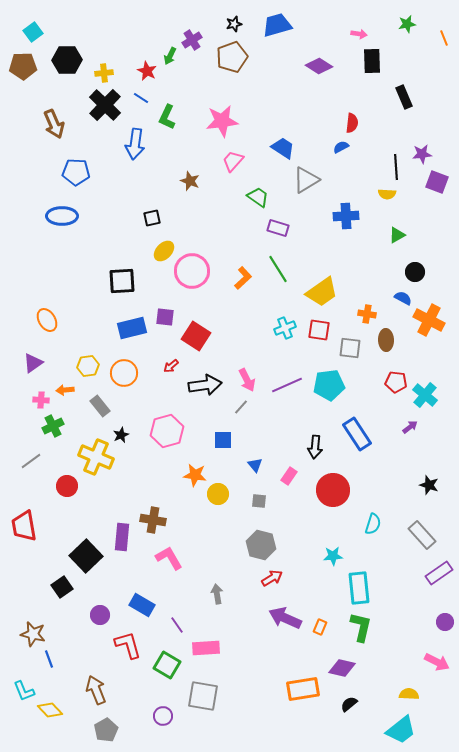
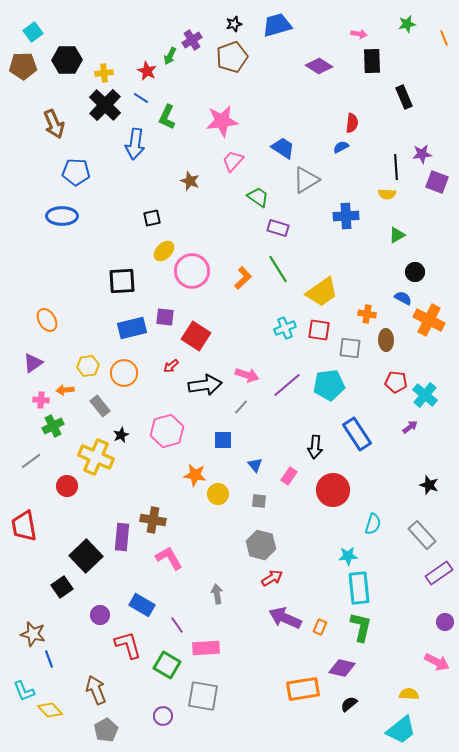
pink arrow at (247, 380): moved 5 px up; rotated 45 degrees counterclockwise
purple line at (287, 385): rotated 16 degrees counterclockwise
cyan star at (333, 556): moved 15 px right
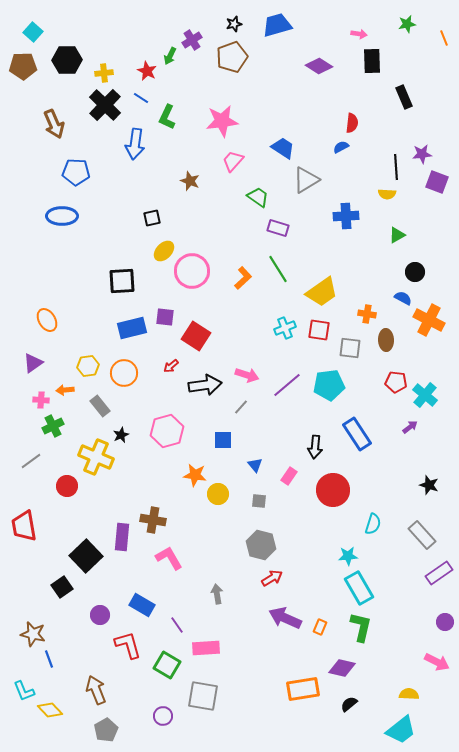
cyan square at (33, 32): rotated 12 degrees counterclockwise
cyan rectangle at (359, 588): rotated 24 degrees counterclockwise
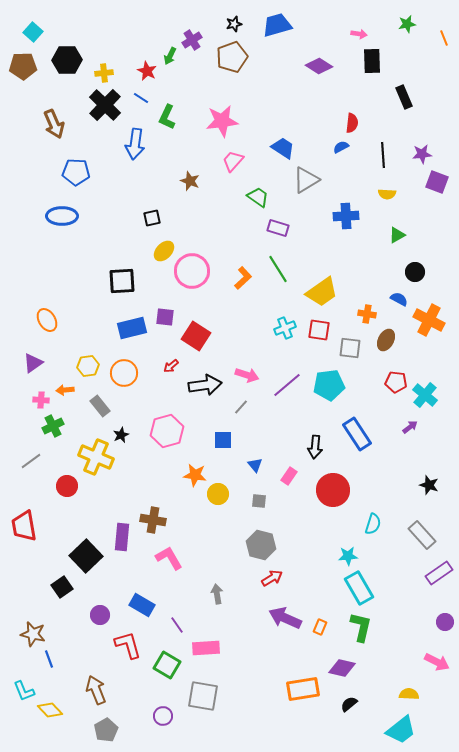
black line at (396, 167): moved 13 px left, 12 px up
blue semicircle at (403, 298): moved 4 px left, 1 px down
brown ellipse at (386, 340): rotated 30 degrees clockwise
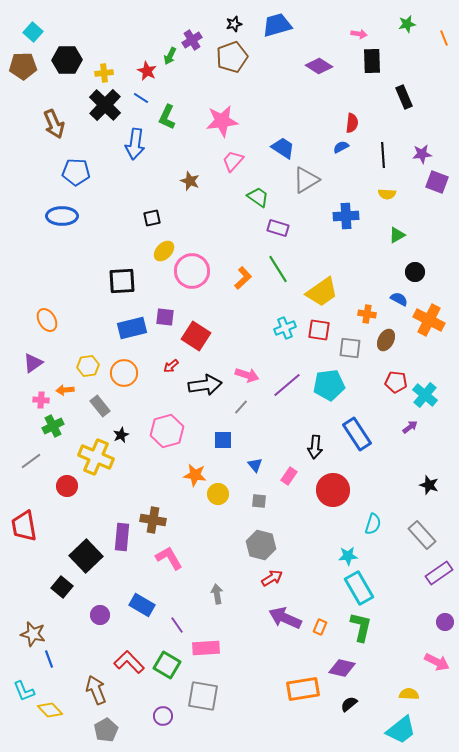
black square at (62, 587): rotated 15 degrees counterclockwise
red L-shape at (128, 645): moved 1 px right, 17 px down; rotated 28 degrees counterclockwise
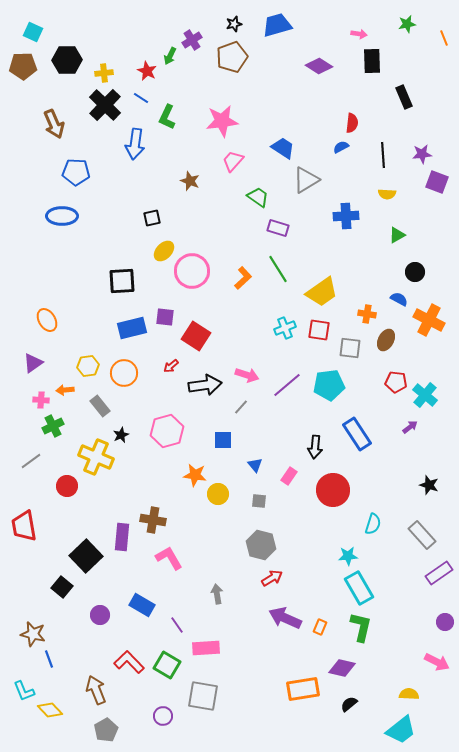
cyan square at (33, 32): rotated 18 degrees counterclockwise
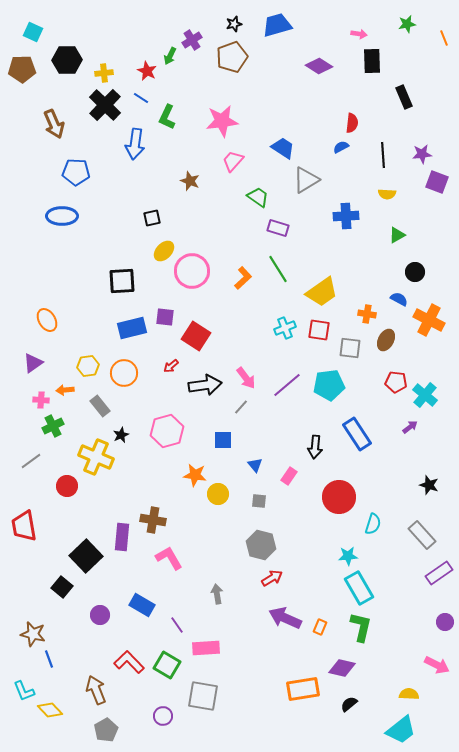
brown pentagon at (23, 66): moved 1 px left, 3 px down
pink arrow at (247, 375): moved 1 px left, 3 px down; rotated 35 degrees clockwise
red circle at (333, 490): moved 6 px right, 7 px down
pink arrow at (437, 662): moved 3 px down
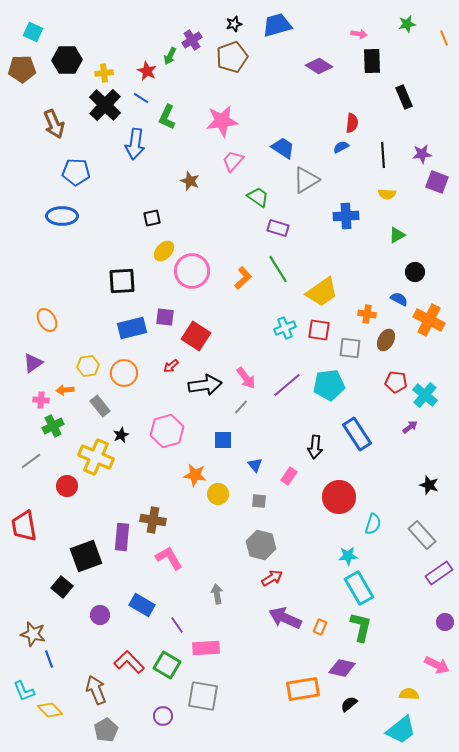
black square at (86, 556): rotated 24 degrees clockwise
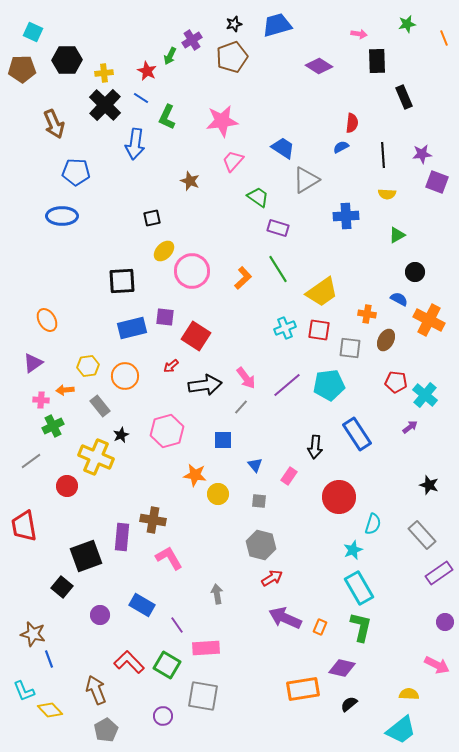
black rectangle at (372, 61): moved 5 px right
orange circle at (124, 373): moved 1 px right, 3 px down
cyan star at (348, 556): moved 5 px right, 6 px up; rotated 18 degrees counterclockwise
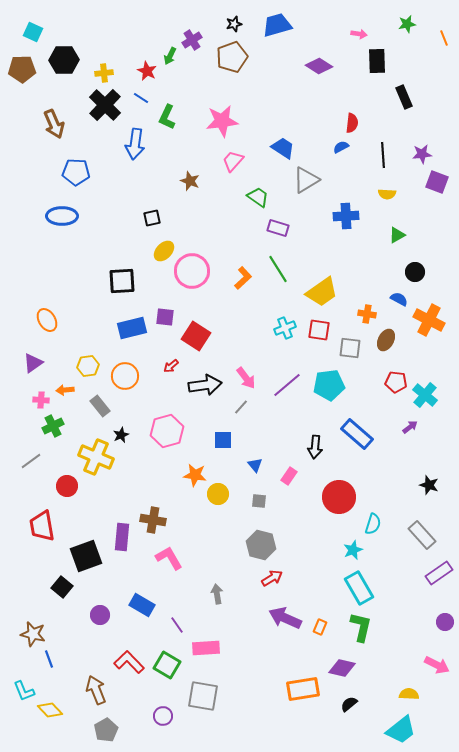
black hexagon at (67, 60): moved 3 px left
blue rectangle at (357, 434): rotated 16 degrees counterclockwise
red trapezoid at (24, 526): moved 18 px right
